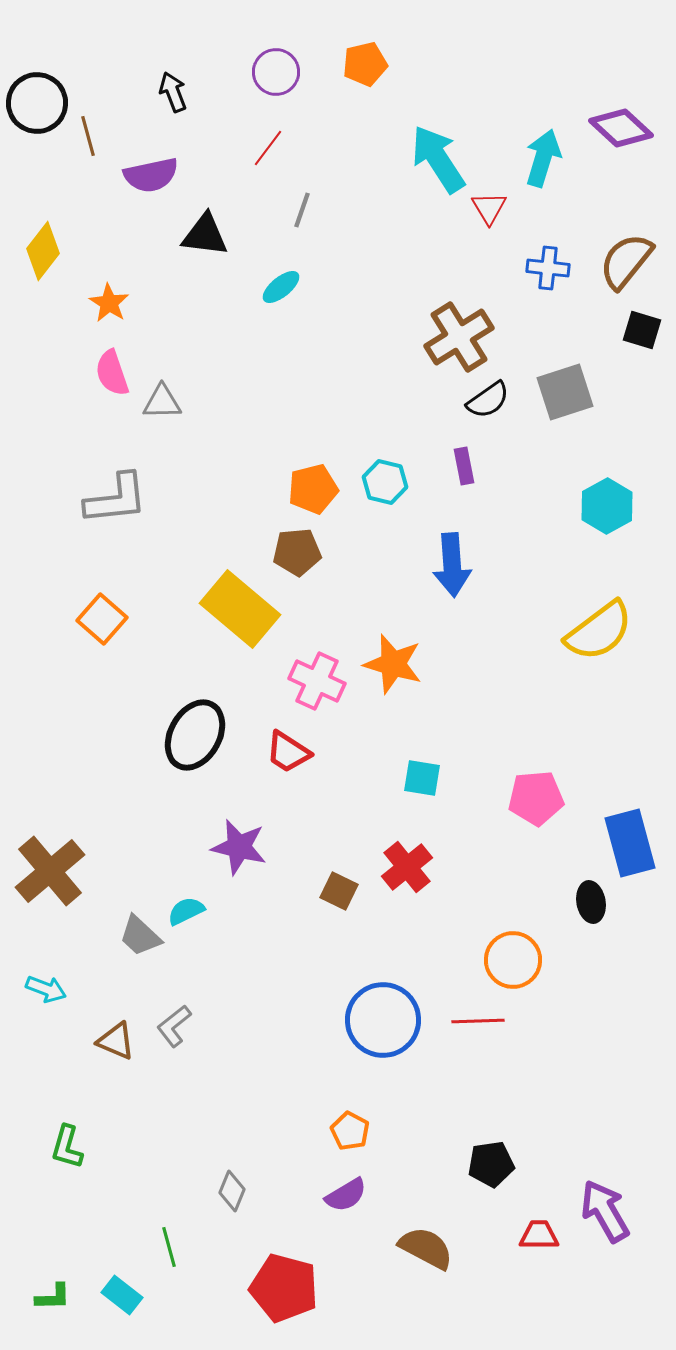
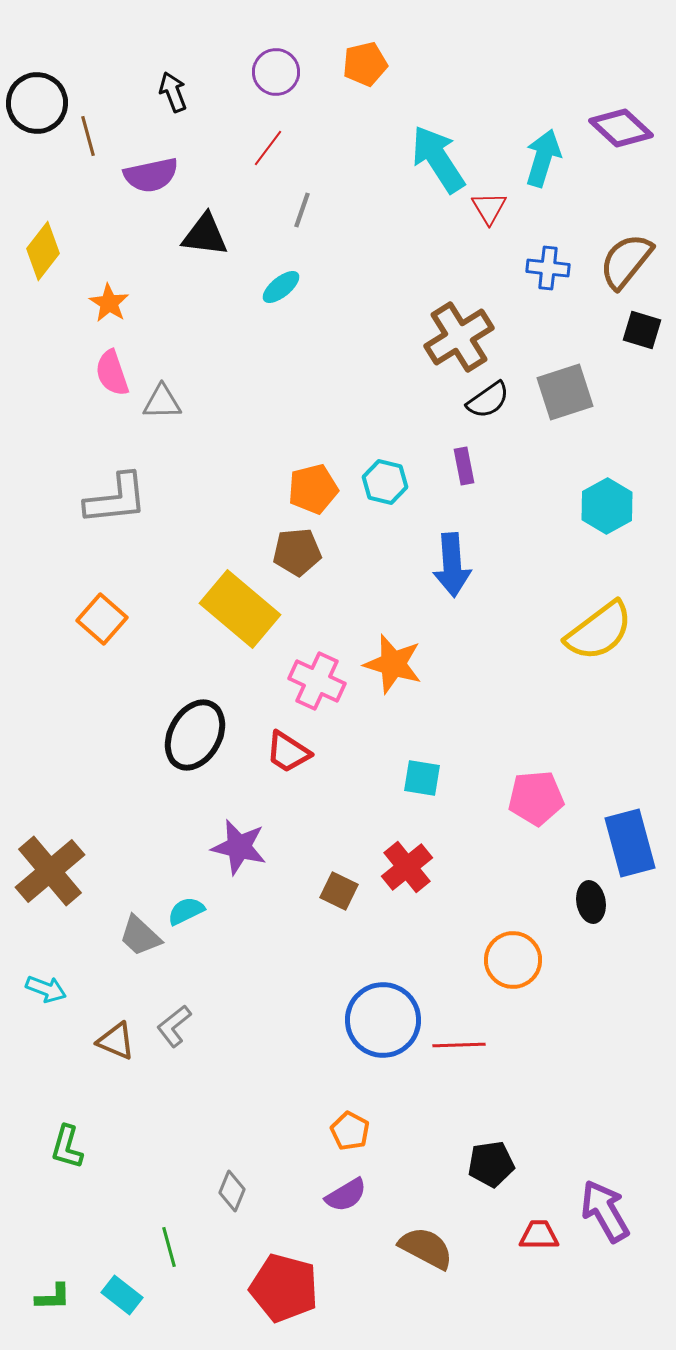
red line at (478, 1021): moved 19 px left, 24 px down
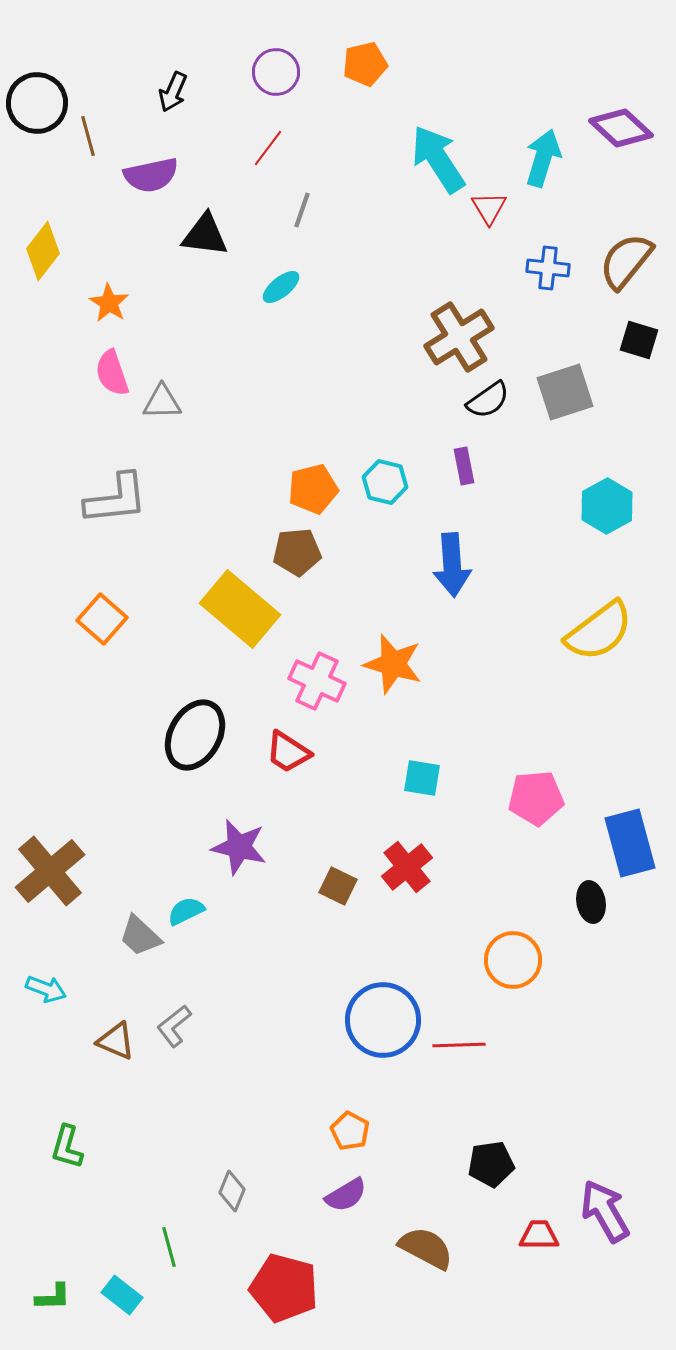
black arrow at (173, 92): rotated 135 degrees counterclockwise
black square at (642, 330): moved 3 px left, 10 px down
brown square at (339, 891): moved 1 px left, 5 px up
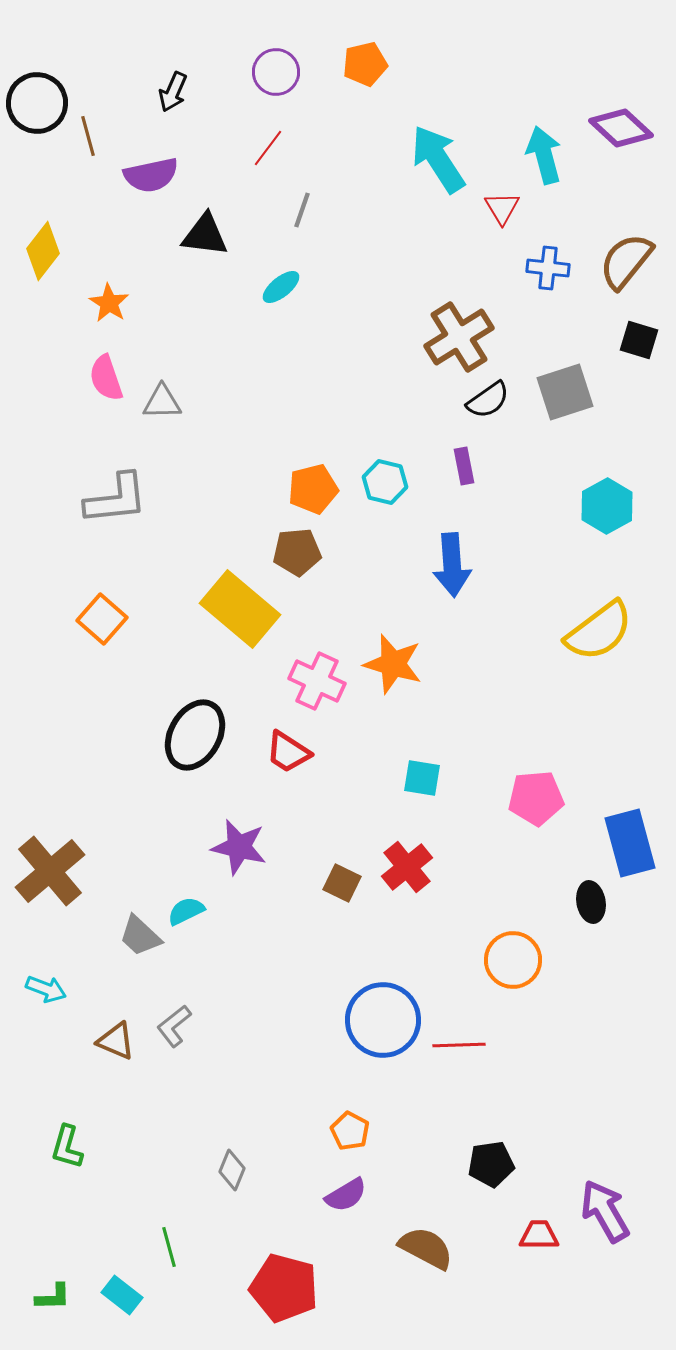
cyan arrow at (543, 158): moved 1 px right, 3 px up; rotated 32 degrees counterclockwise
red triangle at (489, 208): moved 13 px right
pink semicircle at (112, 373): moved 6 px left, 5 px down
brown square at (338, 886): moved 4 px right, 3 px up
gray diamond at (232, 1191): moved 21 px up
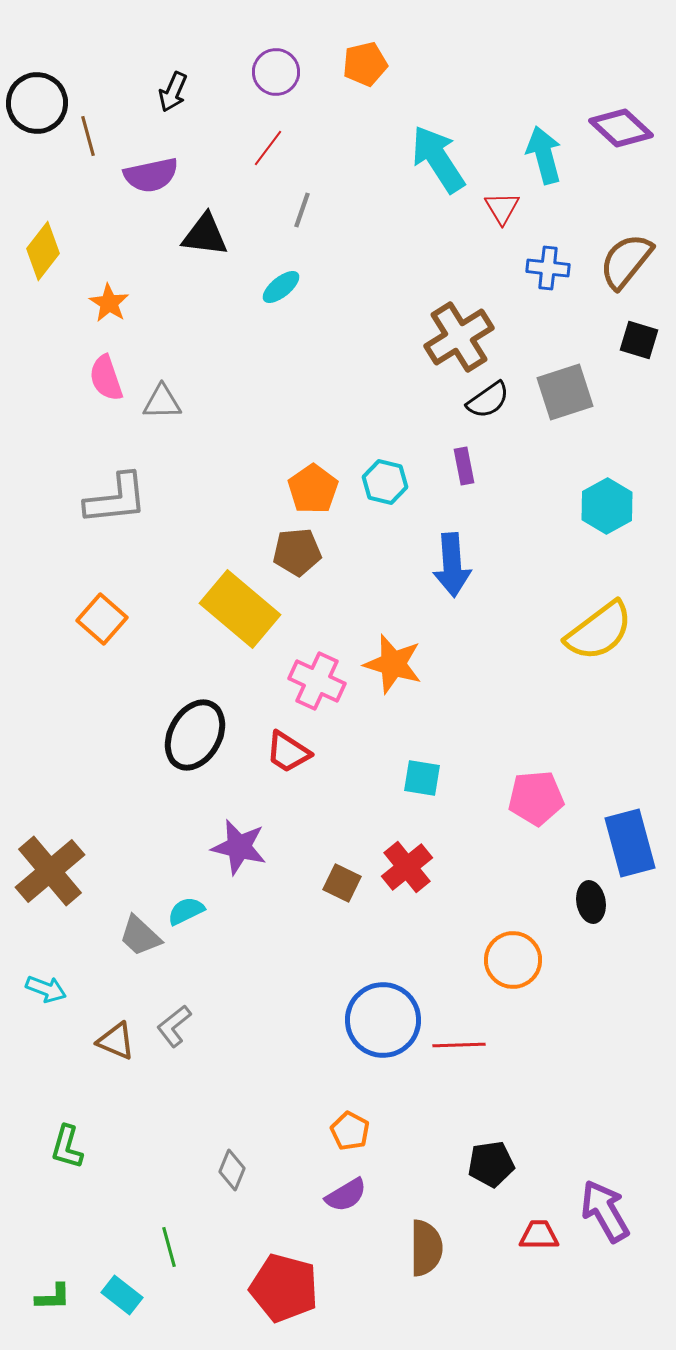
orange pentagon at (313, 489): rotated 21 degrees counterclockwise
brown semicircle at (426, 1248): rotated 62 degrees clockwise
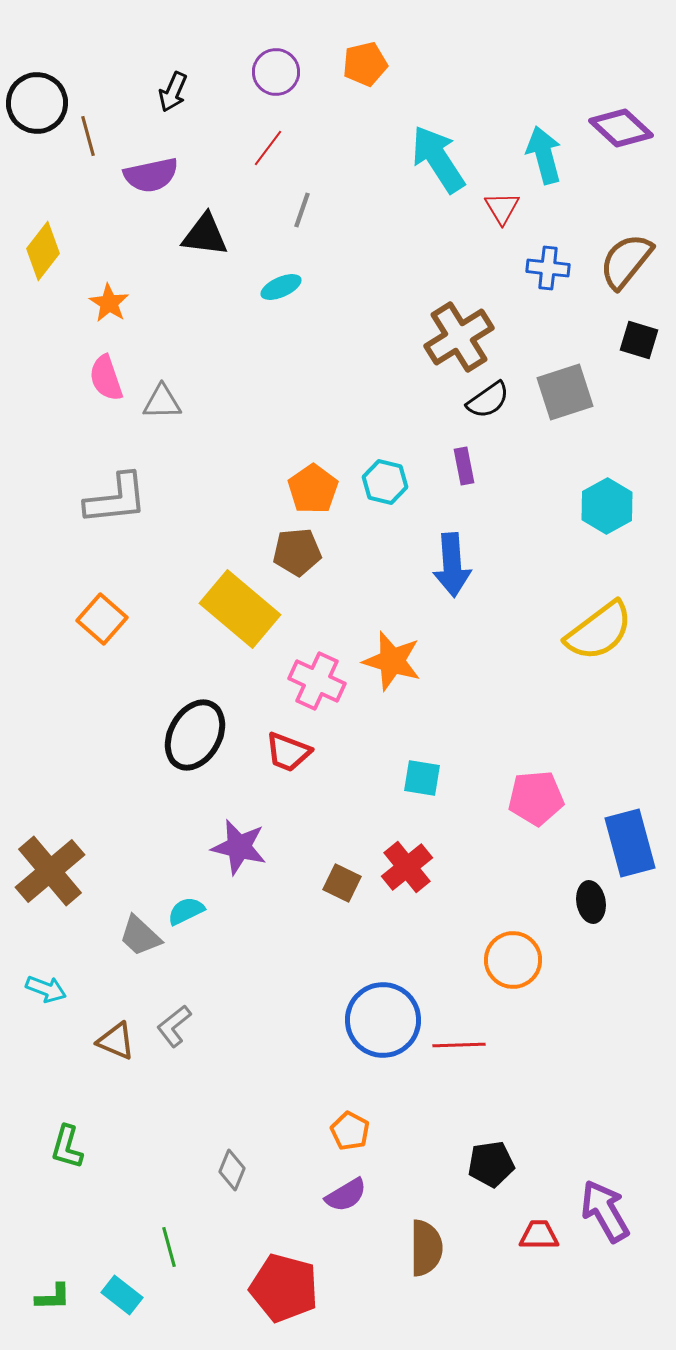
cyan ellipse at (281, 287): rotated 15 degrees clockwise
orange star at (393, 664): moved 1 px left, 3 px up
red trapezoid at (288, 752): rotated 12 degrees counterclockwise
